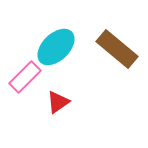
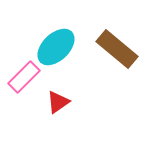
pink rectangle: moved 1 px left
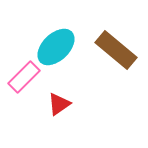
brown rectangle: moved 1 px left, 1 px down
red triangle: moved 1 px right, 2 px down
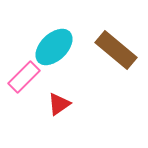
cyan ellipse: moved 2 px left
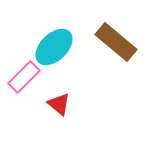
brown rectangle: moved 8 px up
red triangle: rotated 45 degrees counterclockwise
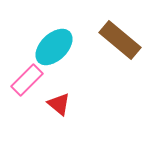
brown rectangle: moved 4 px right, 2 px up
pink rectangle: moved 3 px right, 3 px down
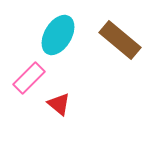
cyan ellipse: moved 4 px right, 12 px up; rotated 15 degrees counterclockwise
pink rectangle: moved 2 px right, 2 px up
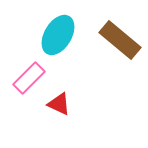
red triangle: rotated 15 degrees counterclockwise
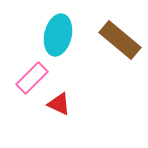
cyan ellipse: rotated 18 degrees counterclockwise
pink rectangle: moved 3 px right
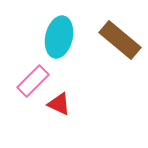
cyan ellipse: moved 1 px right, 2 px down
pink rectangle: moved 1 px right, 3 px down
